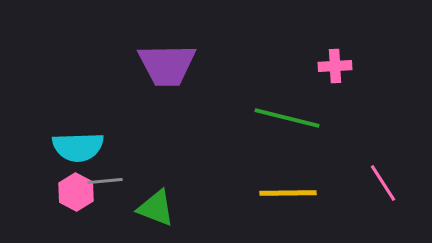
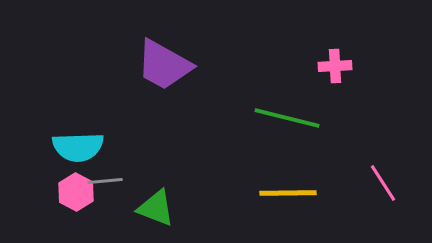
purple trapezoid: moved 3 px left; rotated 30 degrees clockwise
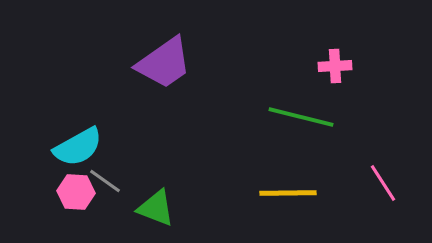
purple trapezoid: moved 2 px up; rotated 64 degrees counterclockwise
green line: moved 14 px right, 1 px up
cyan semicircle: rotated 27 degrees counterclockwise
gray line: rotated 40 degrees clockwise
pink hexagon: rotated 24 degrees counterclockwise
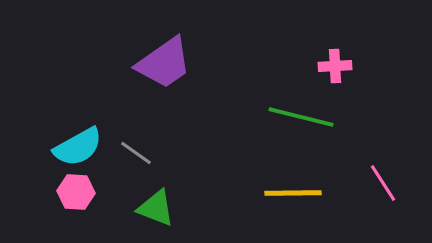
gray line: moved 31 px right, 28 px up
yellow line: moved 5 px right
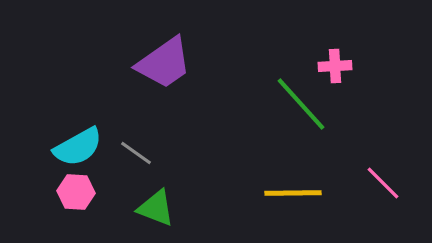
green line: moved 13 px up; rotated 34 degrees clockwise
pink line: rotated 12 degrees counterclockwise
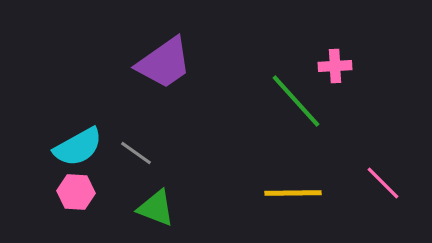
green line: moved 5 px left, 3 px up
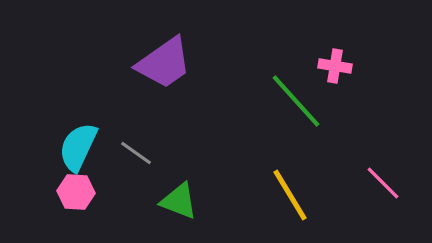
pink cross: rotated 12 degrees clockwise
cyan semicircle: rotated 144 degrees clockwise
yellow line: moved 3 px left, 2 px down; rotated 60 degrees clockwise
green triangle: moved 23 px right, 7 px up
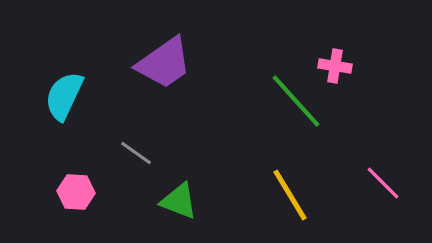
cyan semicircle: moved 14 px left, 51 px up
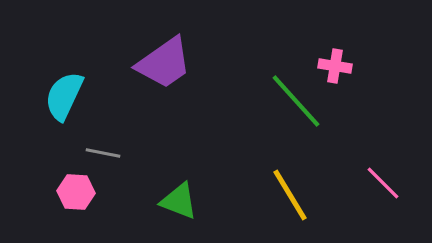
gray line: moved 33 px left; rotated 24 degrees counterclockwise
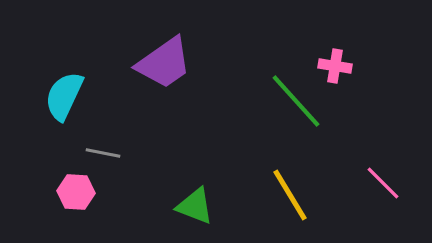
green triangle: moved 16 px right, 5 px down
